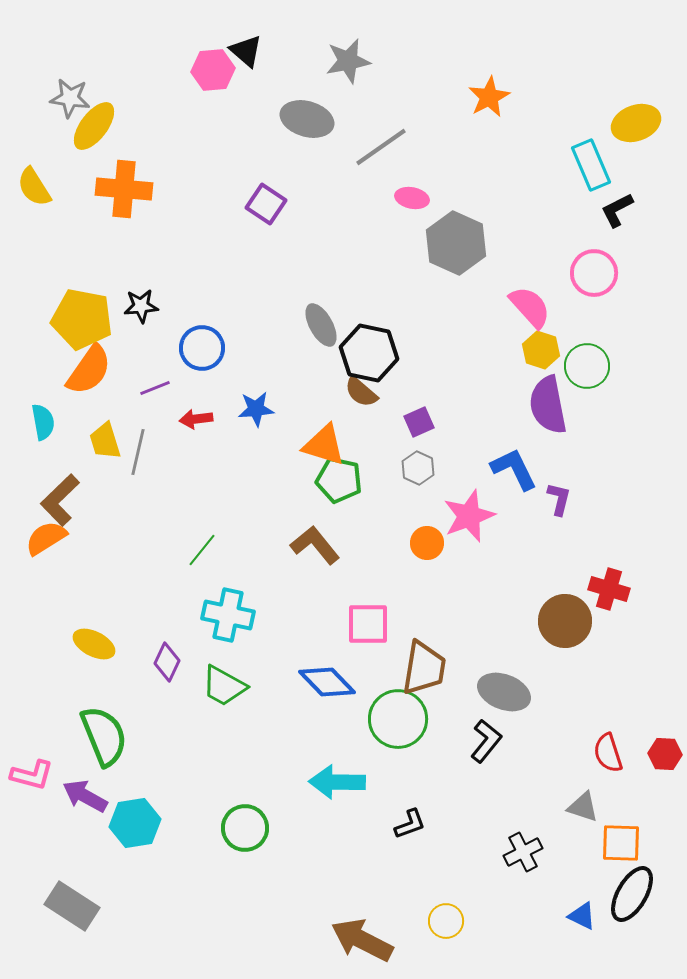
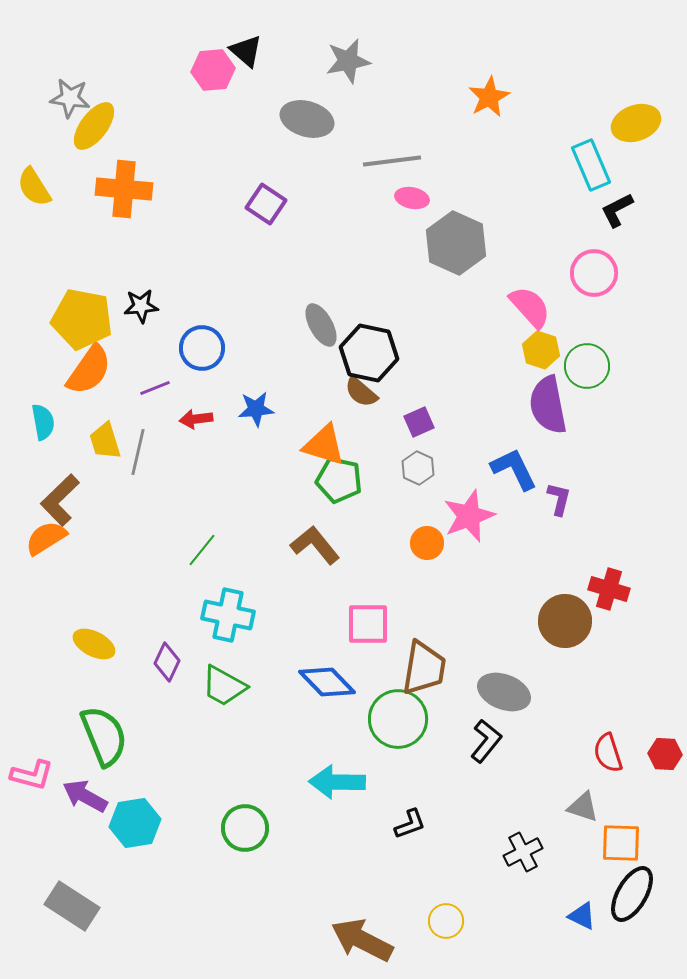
gray line at (381, 147): moved 11 px right, 14 px down; rotated 28 degrees clockwise
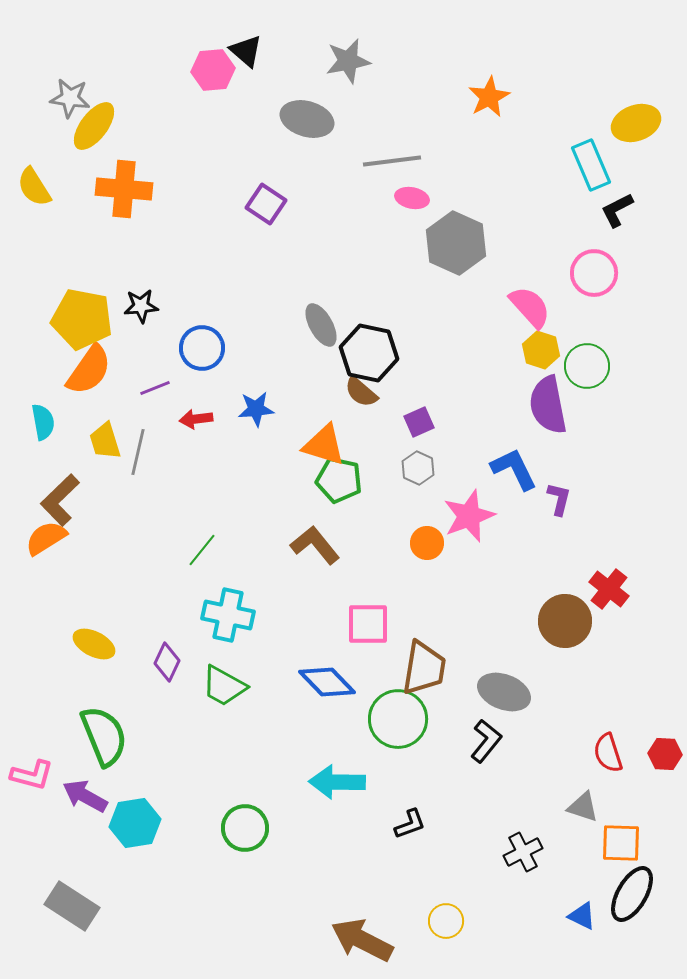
red cross at (609, 589): rotated 21 degrees clockwise
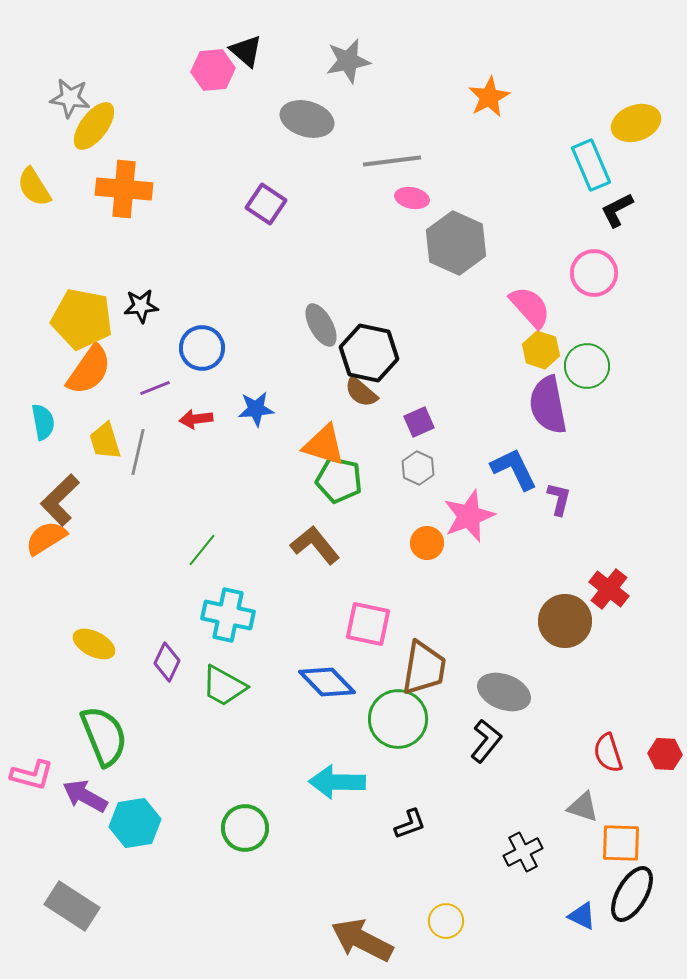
pink square at (368, 624): rotated 12 degrees clockwise
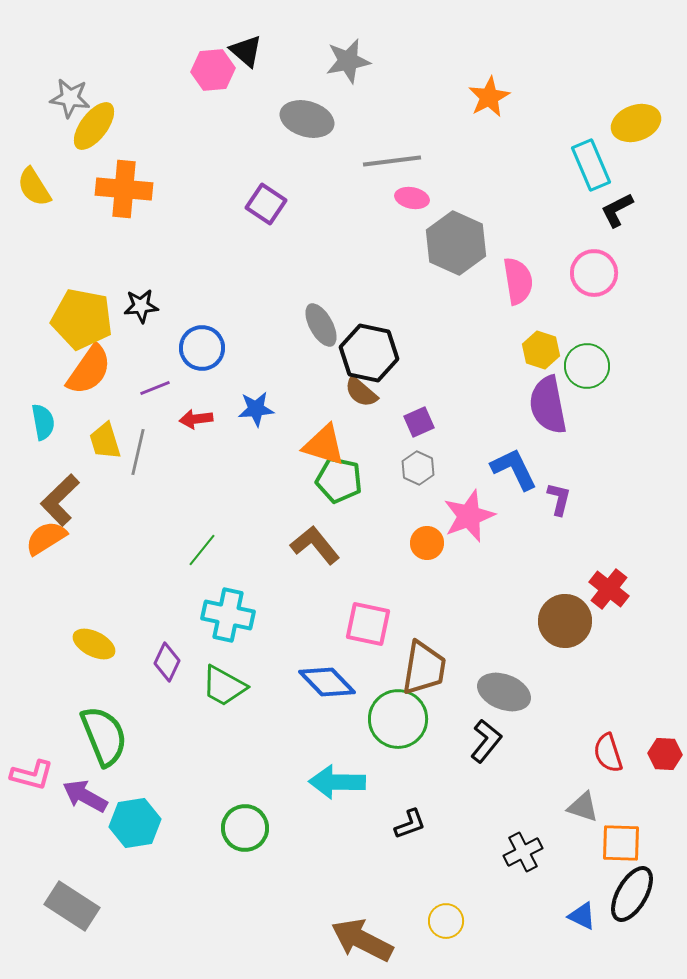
pink semicircle at (530, 307): moved 12 px left, 26 px up; rotated 33 degrees clockwise
